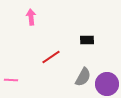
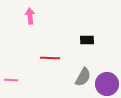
pink arrow: moved 1 px left, 1 px up
red line: moved 1 px left, 1 px down; rotated 36 degrees clockwise
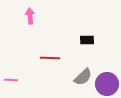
gray semicircle: rotated 18 degrees clockwise
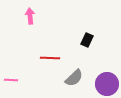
black rectangle: rotated 64 degrees counterclockwise
gray semicircle: moved 9 px left, 1 px down
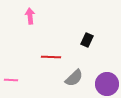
red line: moved 1 px right, 1 px up
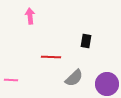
black rectangle: moved 1 px left, 1 px down; rotated 16 degrees counterclockwise
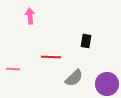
pink line: moved 2 px right, 11 px up
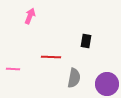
pink arrow: rotated 28 degrees clockwise
gray semicircle: rotated 36 degrees counterclockwise
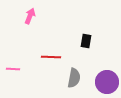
purple circle: moved 2 px up
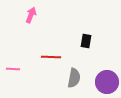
pink arrow: moved 1 px right, 1 px up
